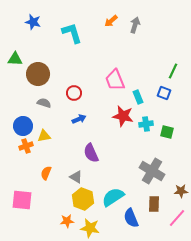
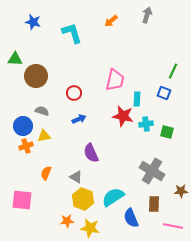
gray arrow: moved 12 px right, 10 px up
brown circle: moved 2 px left, 2 px down
pink trapezoid: rotated 145 degrees counterclockwise
cyan rectangle: moved 1 px left, 2 px down; rotated 24 degrees clockwise
gray semicircle: moved 2 px left, 8 px down
pink line: moved 4 px left, 8 px down; rotated 60 degrees clockwise
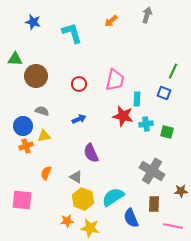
red circle: moved 5 px right, 9 px up
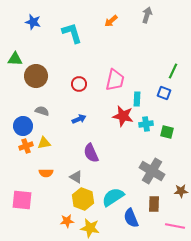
yellow triangle: moved 7 px down
orange semicircle: rotated 112 degrees counterclockwise
pink line: moved 2 px right
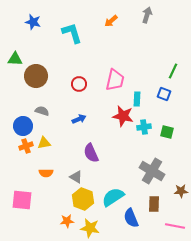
blue square: moved 1 px down
cyan cross: moved 2 px left, 3 px down
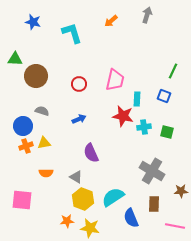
blue square: moved 2 px down
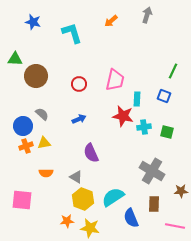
gray semicircle: moved 3 px down; rotated 24 degrees clockwise
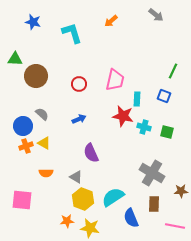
gray arrow: moved 9 px right; rotated 112 degrees clockwise
cyan cross: rotated 24 degrees clockwise
yellow triangle: rotated 40 degrees clockwise
gray cross: moved 2 px down
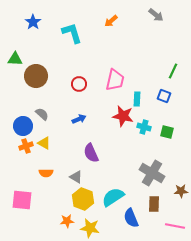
blue star: rotated 21 degrees clockwise
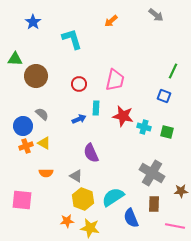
cyan L-shape: moved 6 px down
cyan rectangle: moved 41 px left, 9 px down
gray triangle: moved 1 px up
